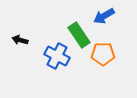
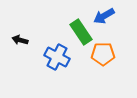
green rectangle: moved 2 px right, 3 px up
blue cross: moved 1 px down
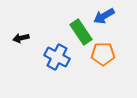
black arrow: moved 1 px right, 2 px up; rotated 28 degrees counterclockwise
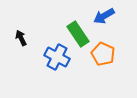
green rectangle: moved 3 px left, 2 px down
black arrow: rotated 77 degrees clockwise
orange pentagon: rotated 25 degrees clockwise
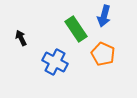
blue arrow: rotated 45 degrees counterclockwise
green rectangle: moved 2 px left, 5 px up
blue cross: moved 2 px left, 5 px down
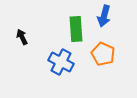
green rectangle: rotated 30 degrees clockwise
black arrow: moved 1 px right, 1 px up
blue cross: moved 6 px right
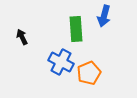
orange pentagon: moved 14 px left, 19 px down; rotated 25 degrees clockwise
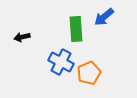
blue arrow: moved 1 px down; rotated 35 degrees clockwise
black arrow: rotated 77 degrees counterclockwise
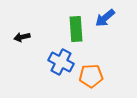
blue arrow: moved 1 px right, 1 px down
orange pentagon: moved 2 px right, 3 px down; rotated 20 degrees clockwise
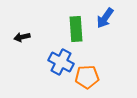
blue arrow: rotated 15 degrees counterclockwise
orange pentagon: moved 4 px left, 1 px down
